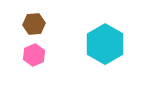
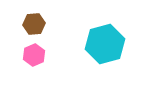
cyan hexagon: rotated 15 degrees clockwise
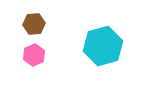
cyan hexagon: moved 2 px left, 2 px down
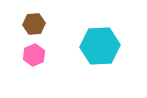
cyan hexagon: moved 3 px left; rotated 12 degrees clockwise
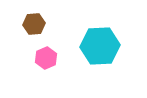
pink hexagon: moved 12 px right, 3 px down
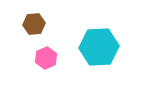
cyan hexagon: moved 1 px left, 1 px down
